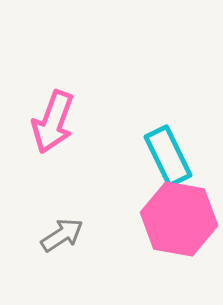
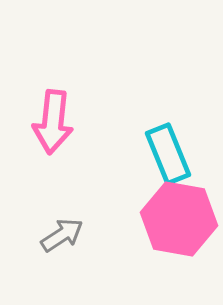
pink arrow: rotated 14 degrees counterclockwise
cyan rectangle: moved 2 px up; rotated 4 degrees clockwise
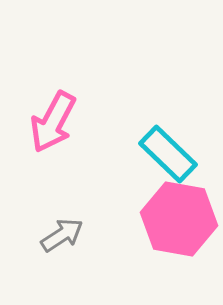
pink arrow: rotated 22 degrees clockwise
cyan rectangle: rotated 24 degrees counterclockwise
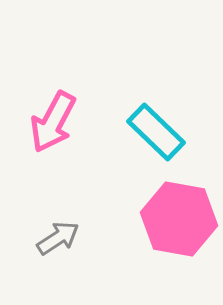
cyan rectangle: moved 12 px left, 22 px up
gray arrow: moved 4 px left, 3 px down
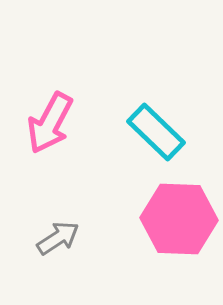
pink arrow: moved 3 px left, 1 px down
pink hexagon: rotated 8 degrees counterclockwise
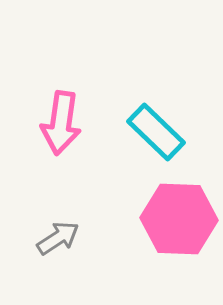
pink arrow: moved 11 px right; rotated 20 degrees counterclockwise
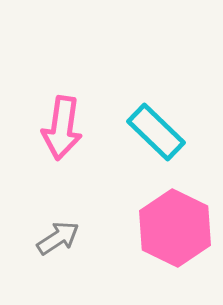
pink arrow: moved 1 px right, 5 px down
pink hexagon: moved 4 px left, 9 px down; rotated 24 degrees clockwise
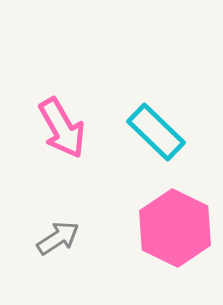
pink arrow: rotated 38 degrees counterclockwise
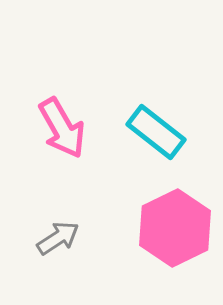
cyan rectangle: rotated 6 degrees counterclockwise
pink hexagon: rotated 8 degrees clockwise
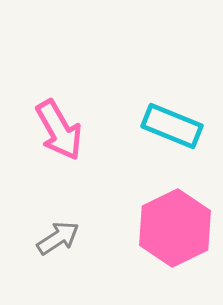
pink arrow: moved 3 px left, 2 px down
cyan rectangle: moved 16 px right, 6 px up; rotated 16 degrees counterclockwise
